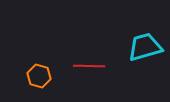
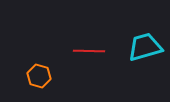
red line: moved 15 px up
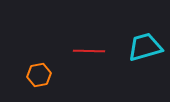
orange hexagon: moved 1 px up; rotated 25 degrees counterclockwise
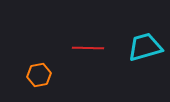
red line: moved 1 px left, 3 px up
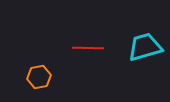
orange hexagon: moved 2 px down
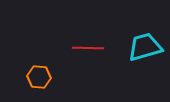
orange hexagon: rotated 15 degrees clockwise
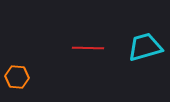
orange hexagon: moved 22 px left
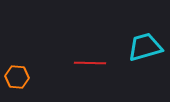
red line: moved 2 px right, 15 px down
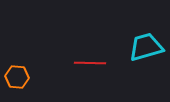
cyan trapezoid: moved 1 px right
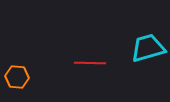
cyan trapezoid: moved 2 px right, 1 px down
